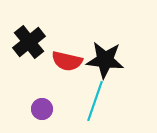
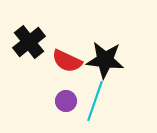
red semicircle: rotated 12 degrees clockwise
purple circle: moved 24 px right, 8 px up
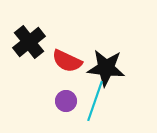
black star: moved 1 px right, 8 px down
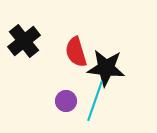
black cross: moved 5 px left, 1 px up
red semicircle: moved 9 px right, 9 px up; rotated 48 degrees clockwise
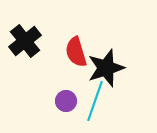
black cross: moved 1 px right
black star: rotated 24 degrees counterclockwise
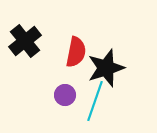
red semicircle: rotated 152 degrees counterclockwise
purple circle: moved 1 px left, 6 px up
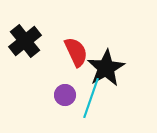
red semicircle: rotated 36 degrees counterclockwise
black star: rotated 12 degrees counterclockwise
cyan line: moved 4 px left, 3 px up
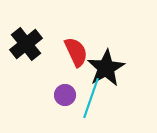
black cross: moved 1 px right, 3 px down
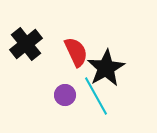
cyan line: moved 5 px right, 2 px up; rotated 48 degrees counterclockwise
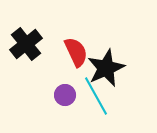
black star: rotated 6 degrees clockwise
